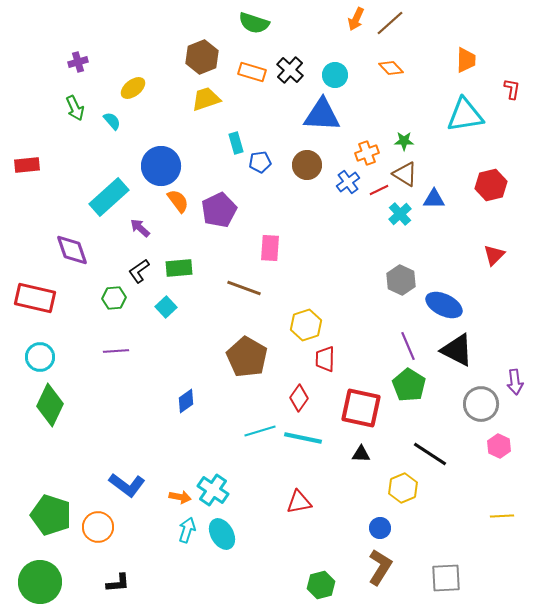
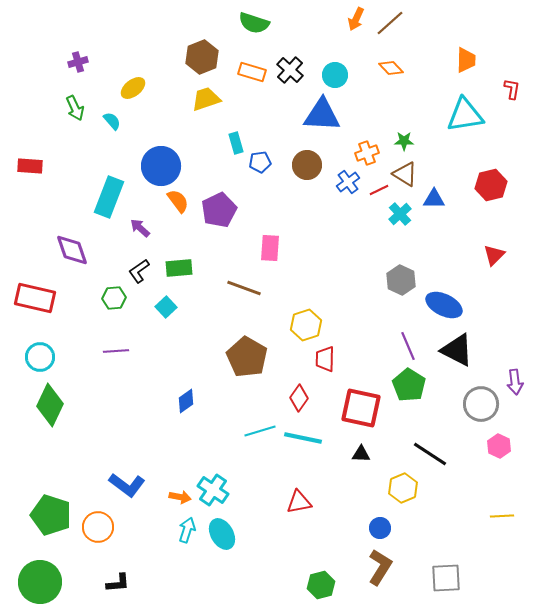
red rectangle at (27, 165): moved 3 px right, 1 px down; rotated 10 degrees clockwise
cyan rectangle at (109, 197): rotated 27 degrees counterclockwise
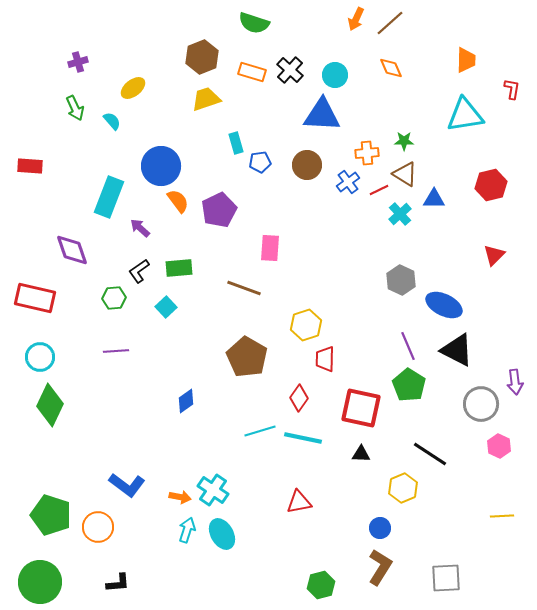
orange diamond at (391, 68): rotated 20 degrees clockwise
orange cross at (367, 153): rotated 15 degrees clockwise
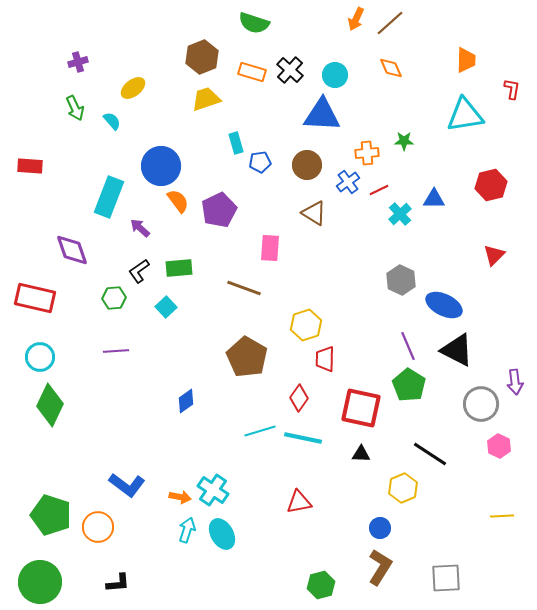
brown triangle at (405, 174): moved 91 px left, 39 px down
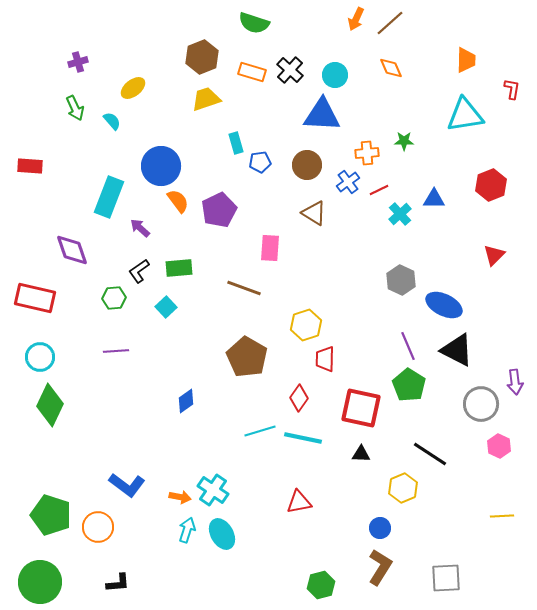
red hexagon at (491, 185): rotated 8 degrees counterclockwise
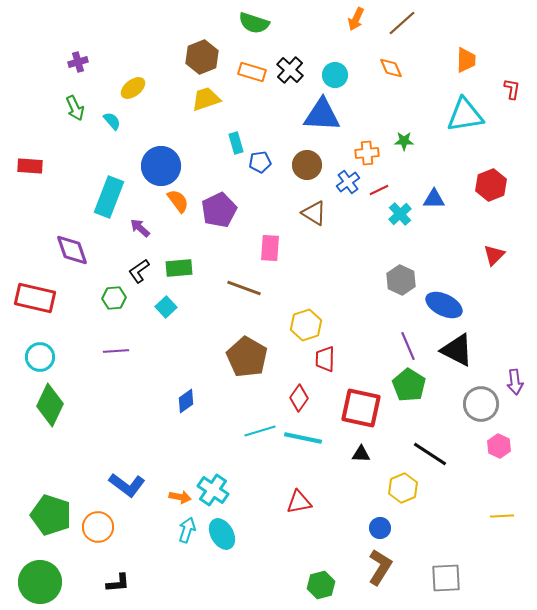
brown line at (390, 23): moved 12 px right
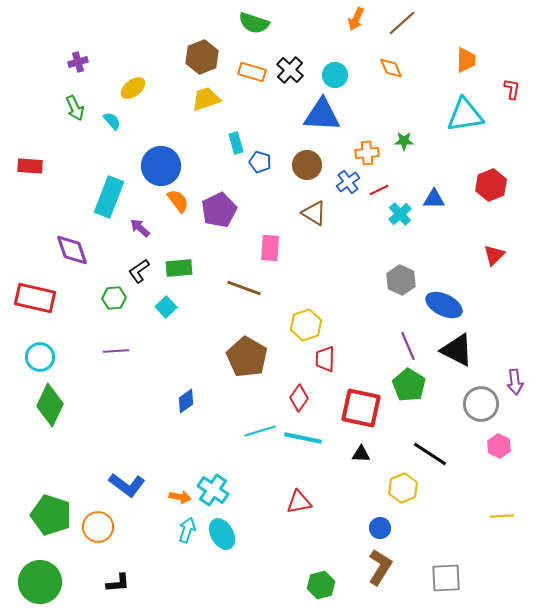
blue pentagon at (260, 162): rotated 25 degrees clockwise
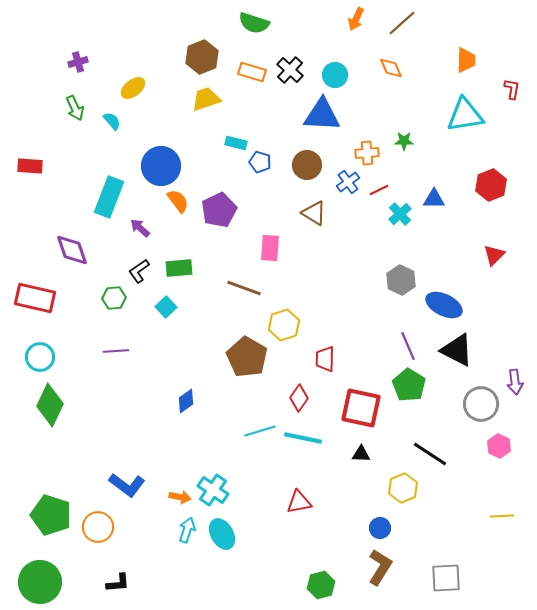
cyan rectangle at (236, 143): rotated 60 degrees counterclockwise
yellow hexagon at (306, 325): moved 22 px left
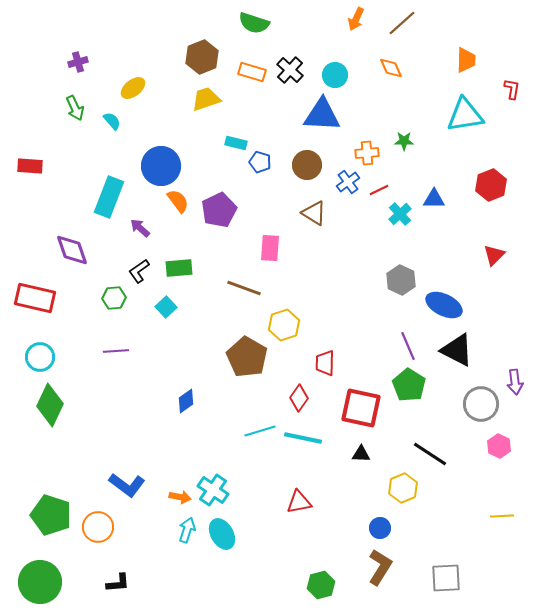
red trapezoid at (325, 359): moved 4 px down
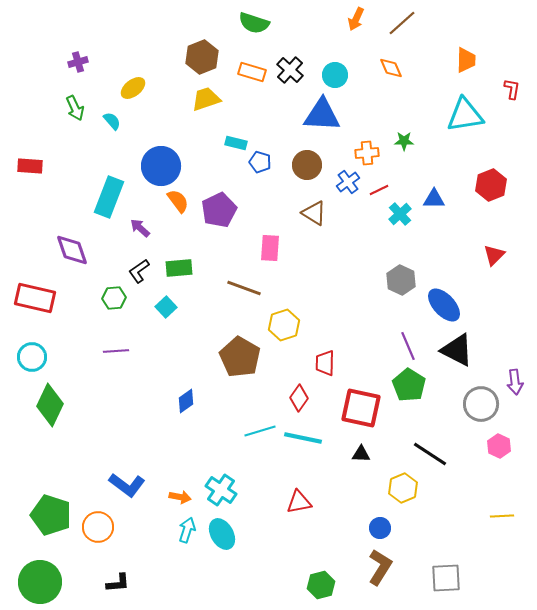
blue ellipse at (444, 305): rotated 21 degrees clockwise
cyan circle at (40, 357): moved 8 px left
brown pentagon at (247, 357): moved 7 px left
cyan cross at (213, 490): moved 8 px right
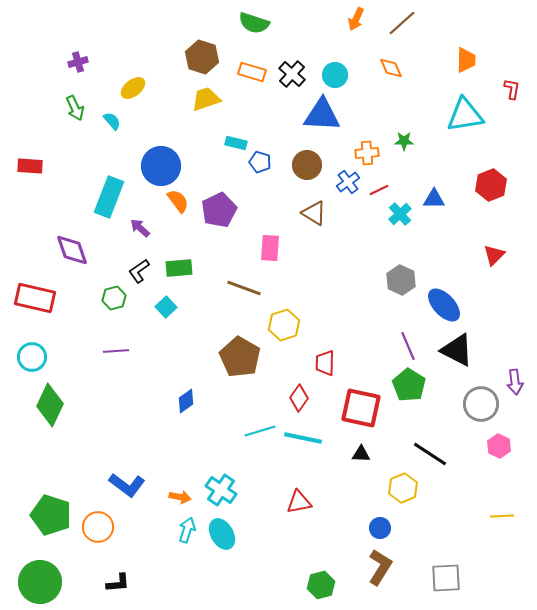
brown hexagon at (202, 57): rotated 20 degrees counterclockwise
black cross at (290, 70): moved 2 px right, 4 px down
green hexagon at (114, 298): rotated 10 degrees counterclockwise
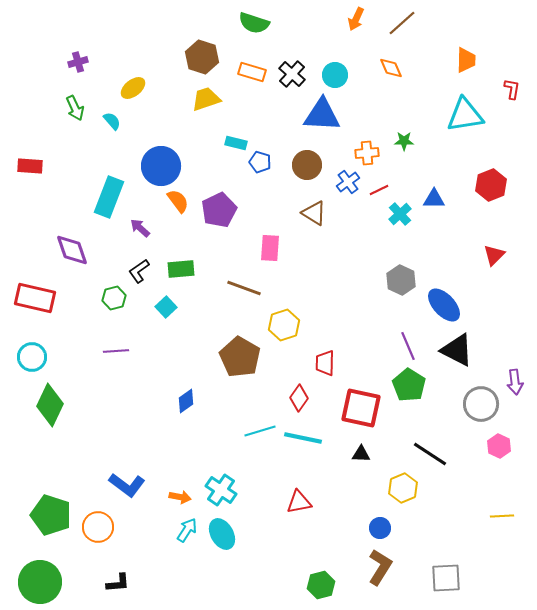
green rectangle at (179, 268): moved 2 px right, 1 px down
cyan arrow at (187, 530): rotated 15 degrees clockwise
